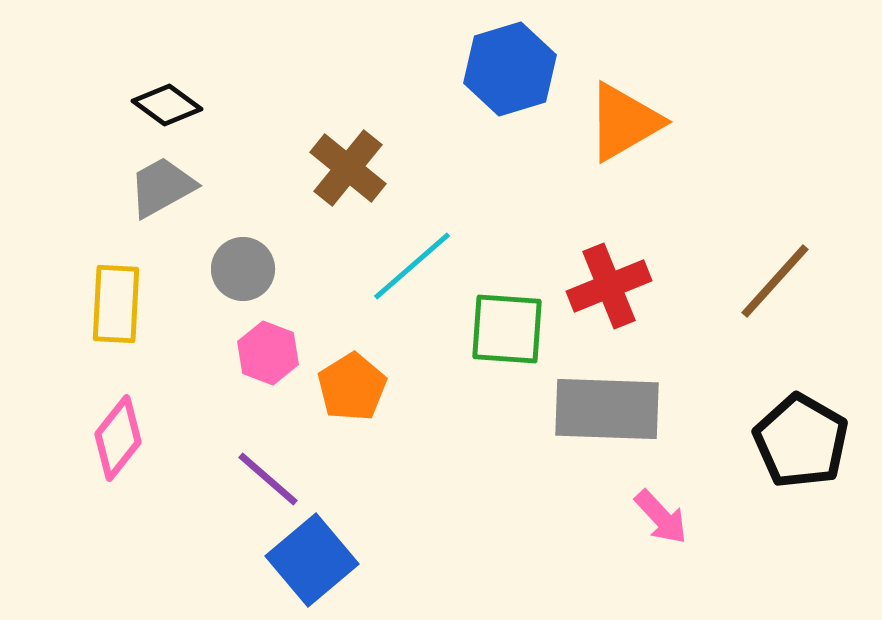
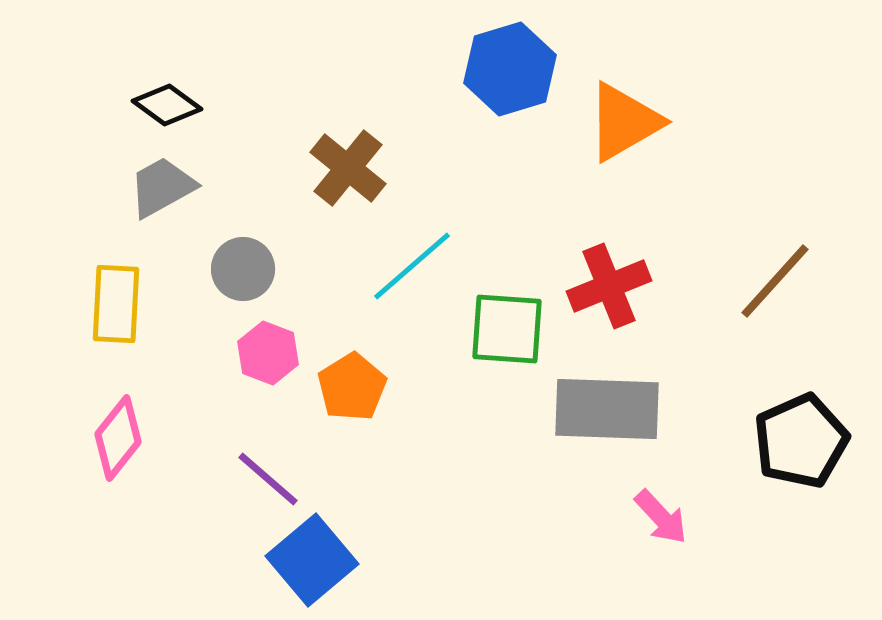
black pentagon: rotated 18 degrees clockwise
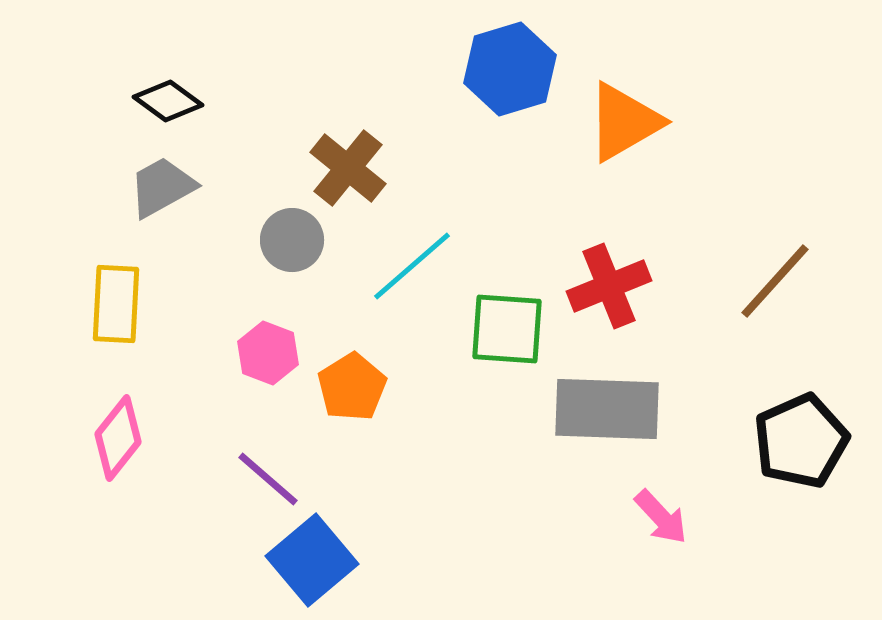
black diamond: moved 1 px right, 4 px up
gray circle: moved 49 px right, 29 px up
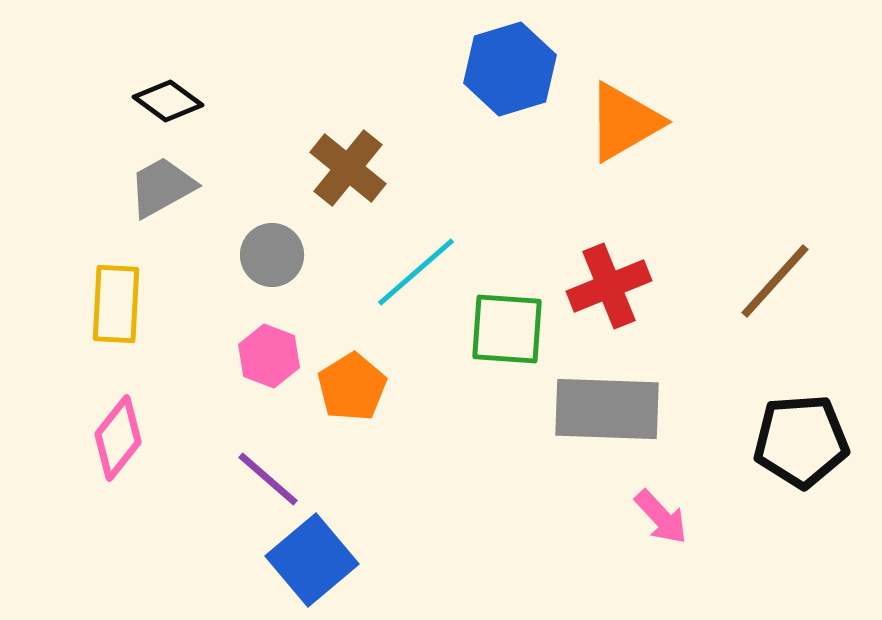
gray circle: moved 20 px left, 15 px down
cyan line: moved 4 px right, 6 px down
pink hexagon: moved 1 px right, 3 px down
black pentagon: rotated 20 degrees clockwise
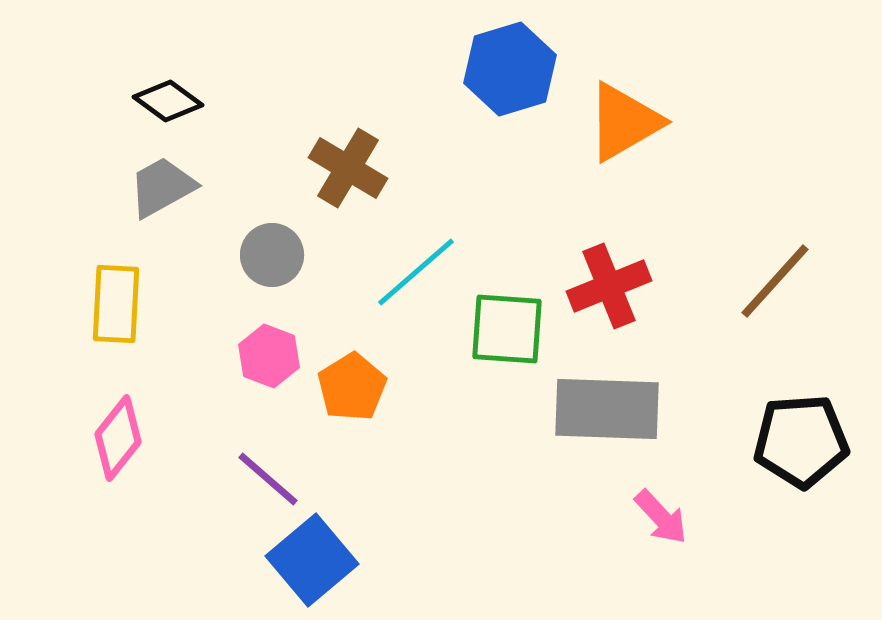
brown cross: rotated 8 degrees counterclockwise
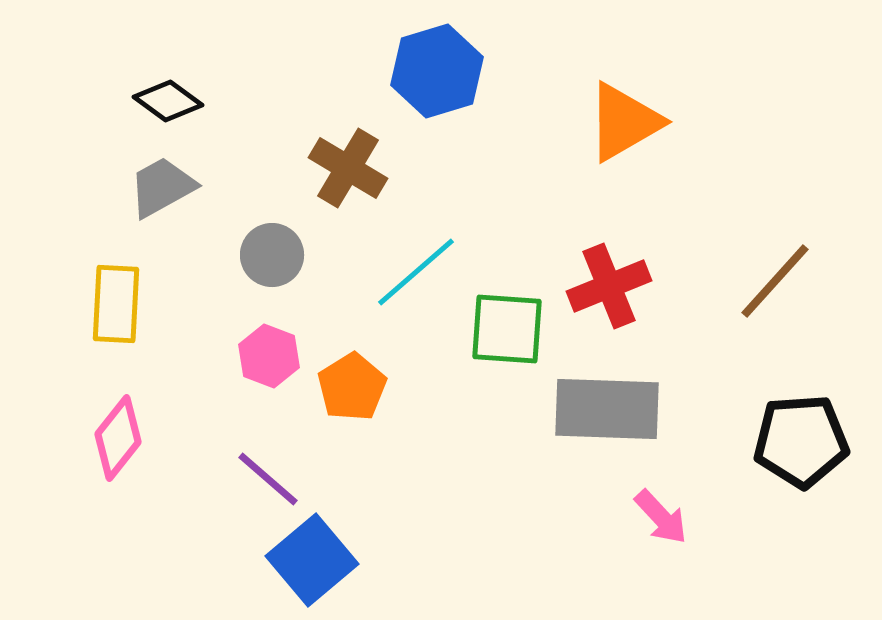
blue hexagon: moved 73 px left, 2 px down
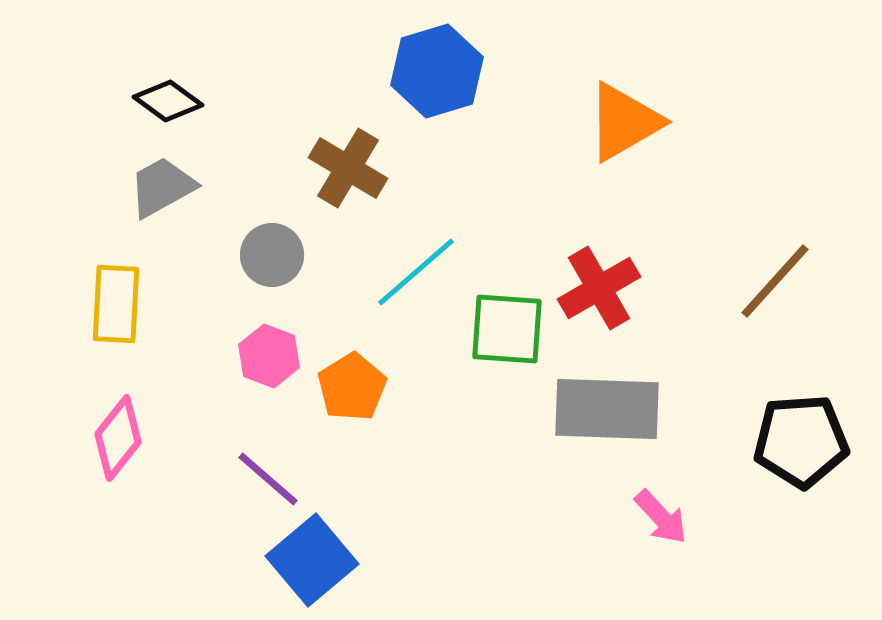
red cross: moved 10 px left, 2 px down; rotated 8 degrees counterclockwise
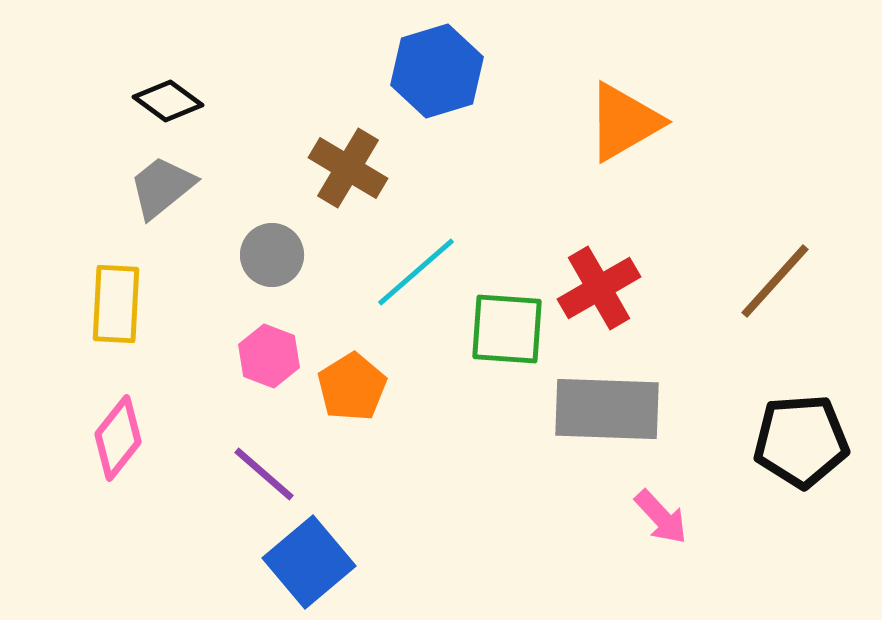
gray trapezoid: rotated 10 degrees counterclockwise
purple line: moved 4 px left, 5 px up
blue square: moved 3 px left, 2 px down
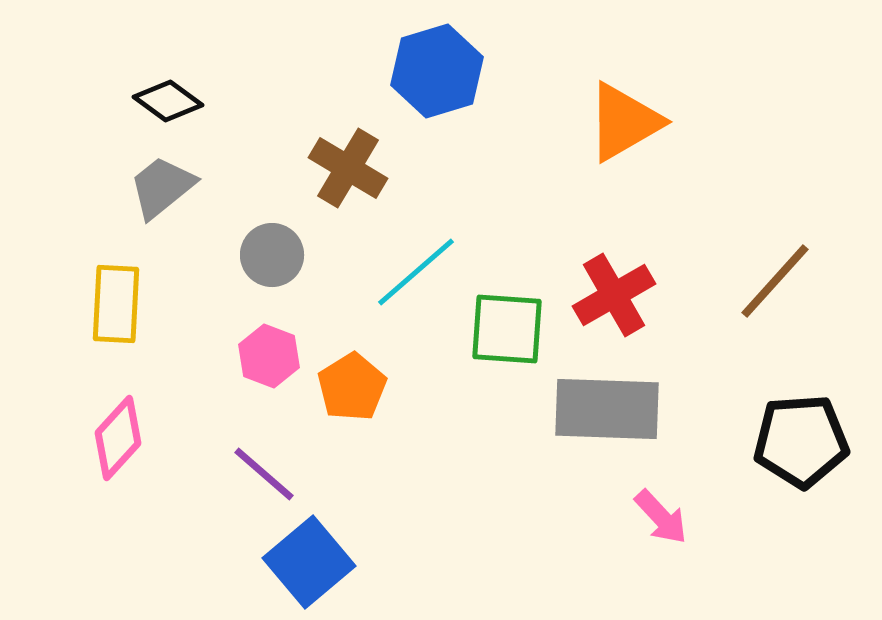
red cross: moved 15 px right, 7 px down
pink diamond: rotated 4 degrees clockwise
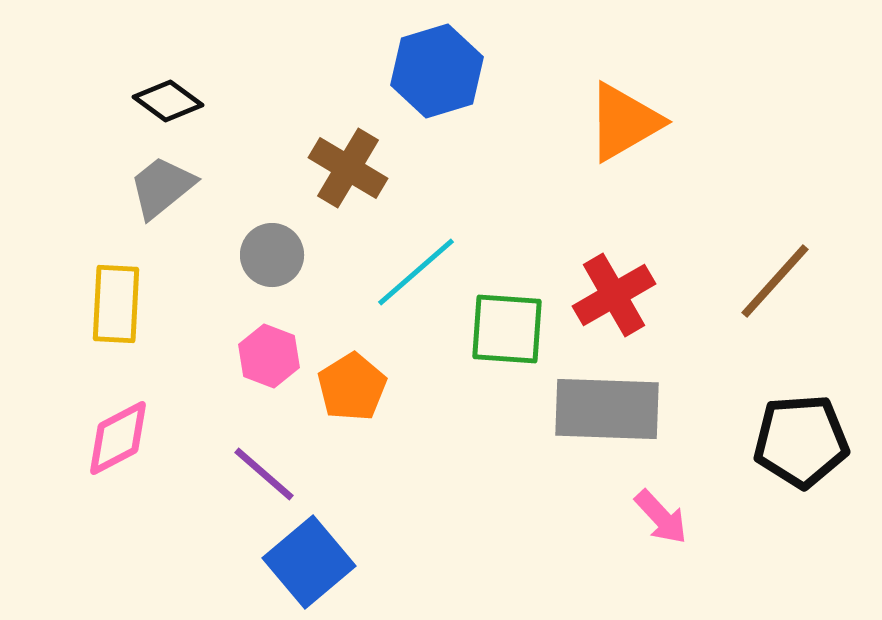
pink diamond: rotated 20 degrees clockwise
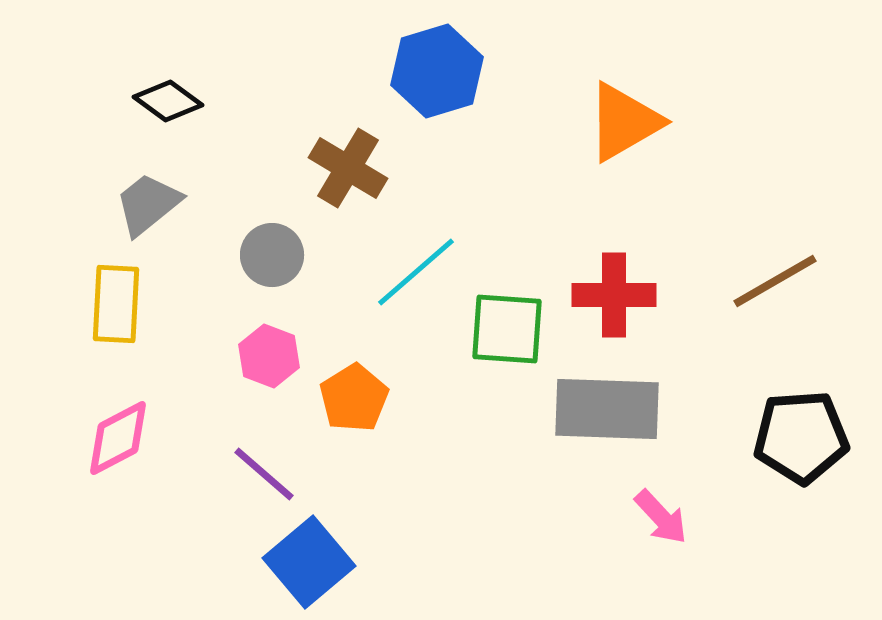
gray trapezoid: moved 14 px left, 17 px down
brown line: rotated 18 degrees clockwise
red cross: rotated 30 degrees clockwise
orange pentagon: moved 2 px right, 11 px down
black pentagon: moved 4 px up
